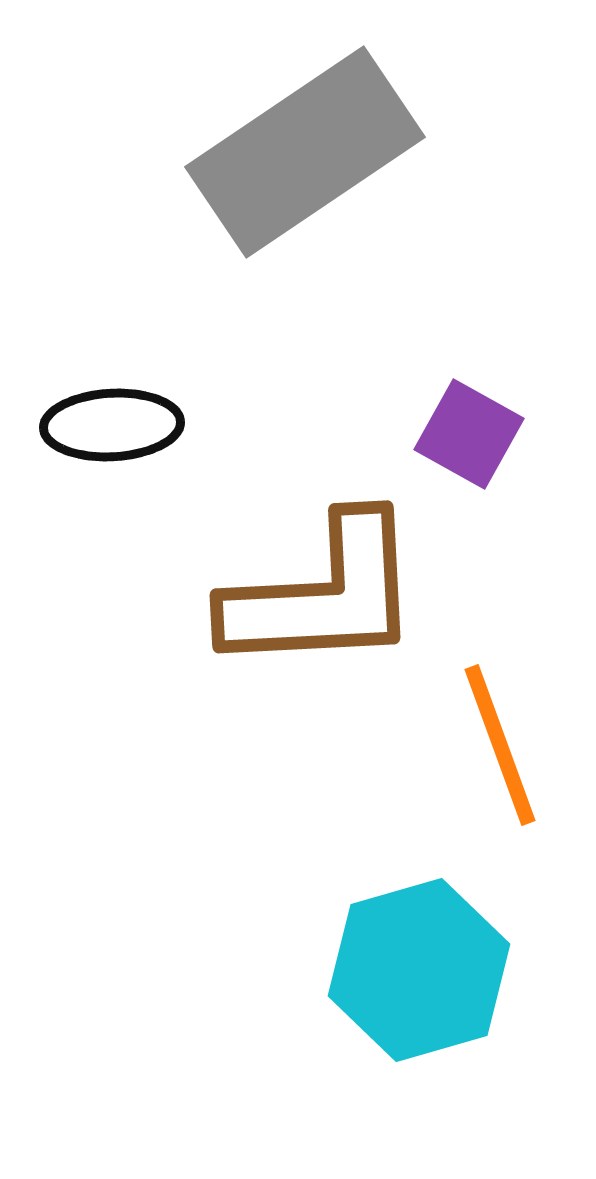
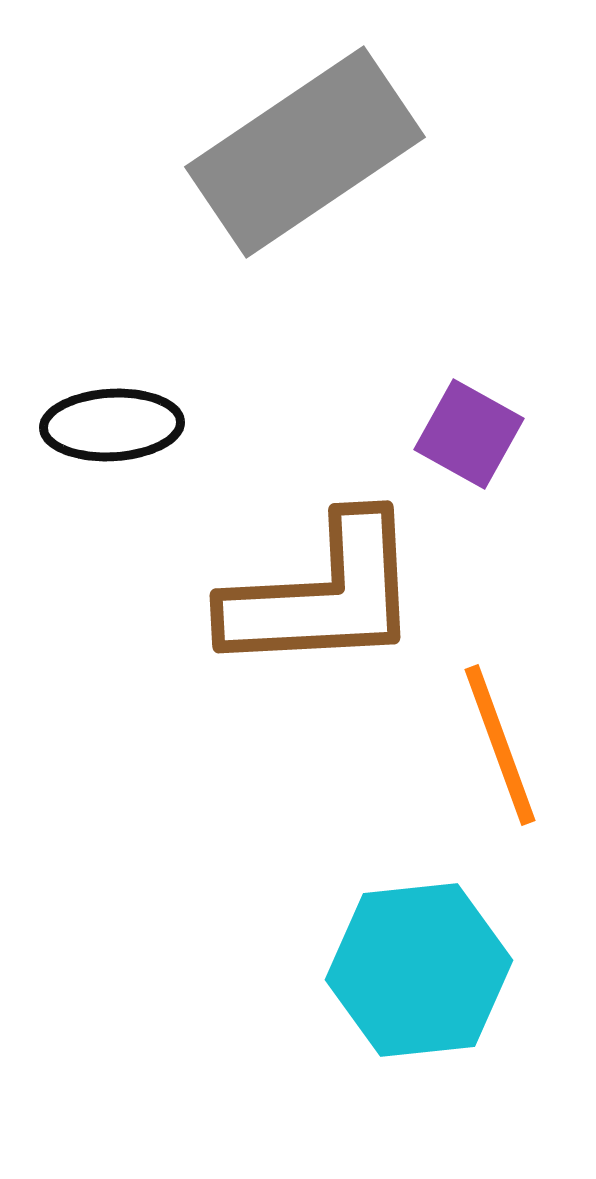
cyan hexagon: rotated 10 degrees clockwise
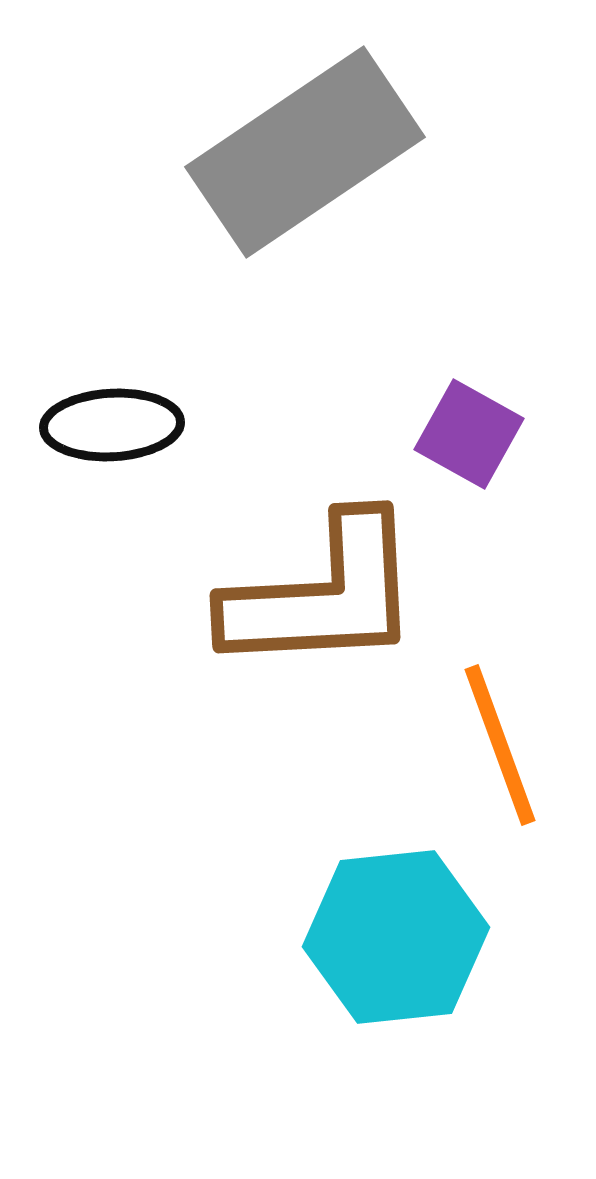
cyan hexagon: moved 23 px left, 33 px up
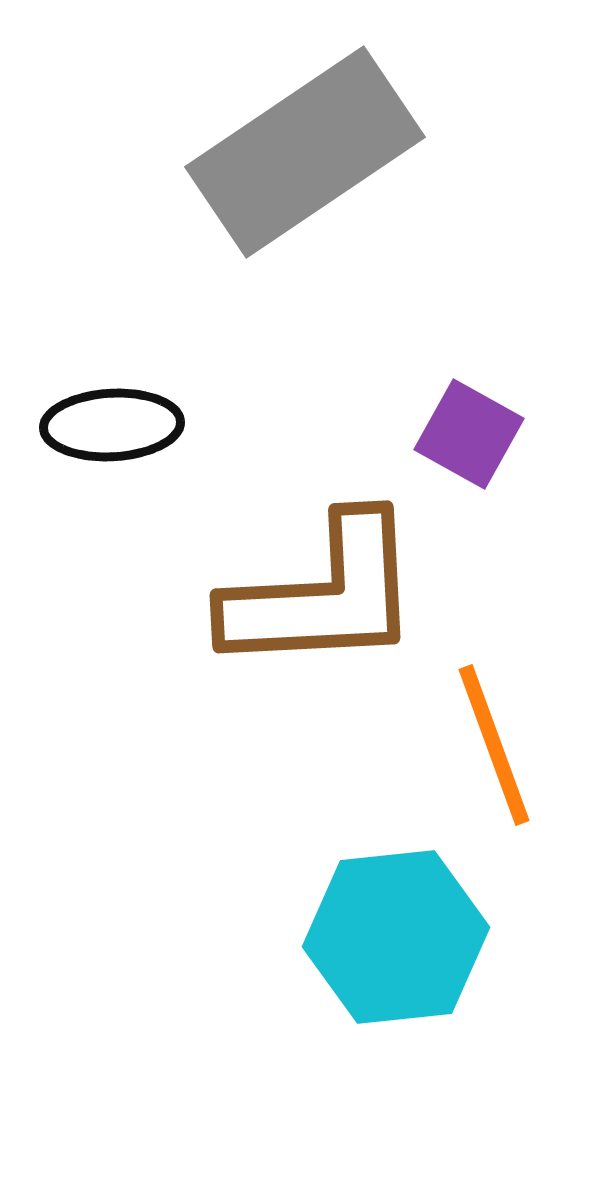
orange line: moved 6 px left
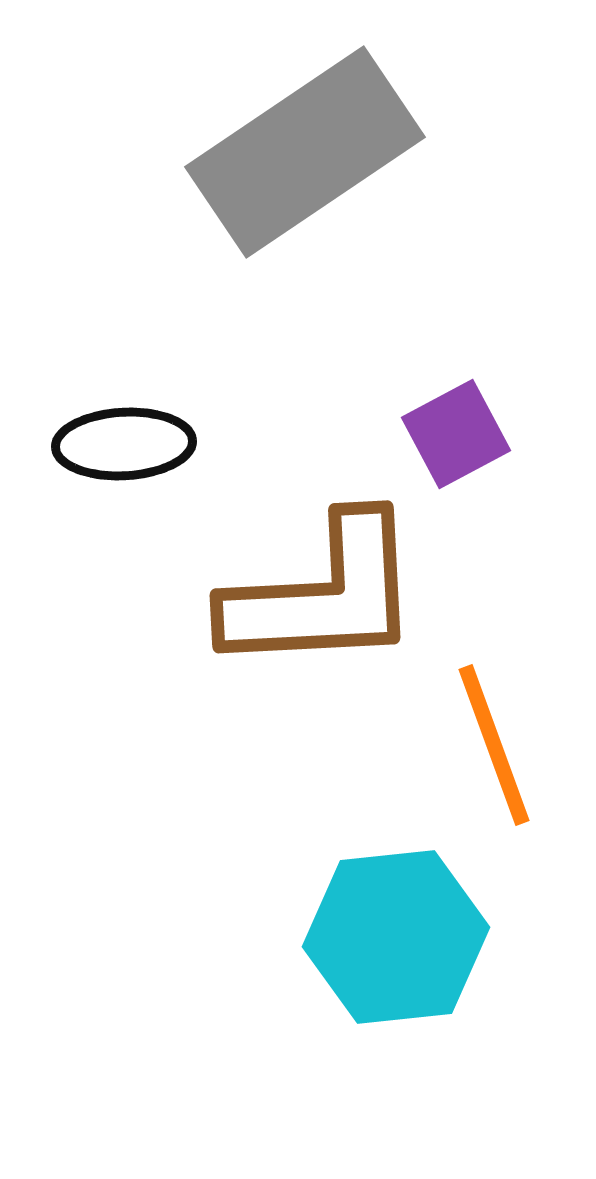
black ellipse: moved 12 px right, 19 px down
purple square: moved 13 px left; rotated 33 degrees clockwise
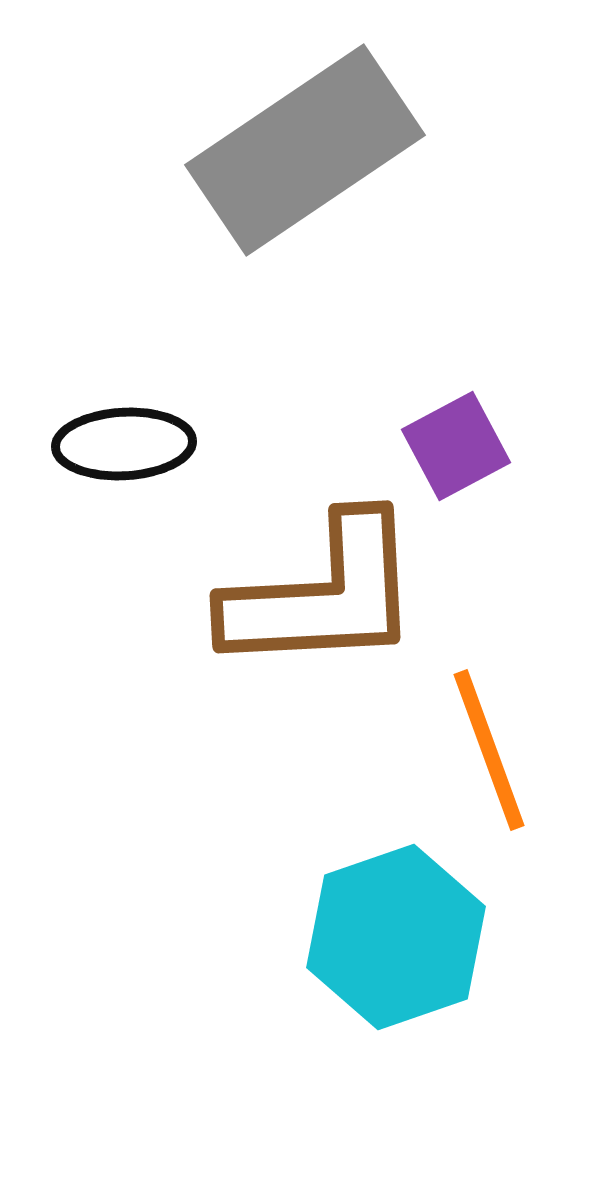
gray rectangle: moved 2 px up
purple square: moved 12 px down
orange line: moved 5 px left, 5 px down
cyan hexagon: rotated 13 degrees counterclockwise
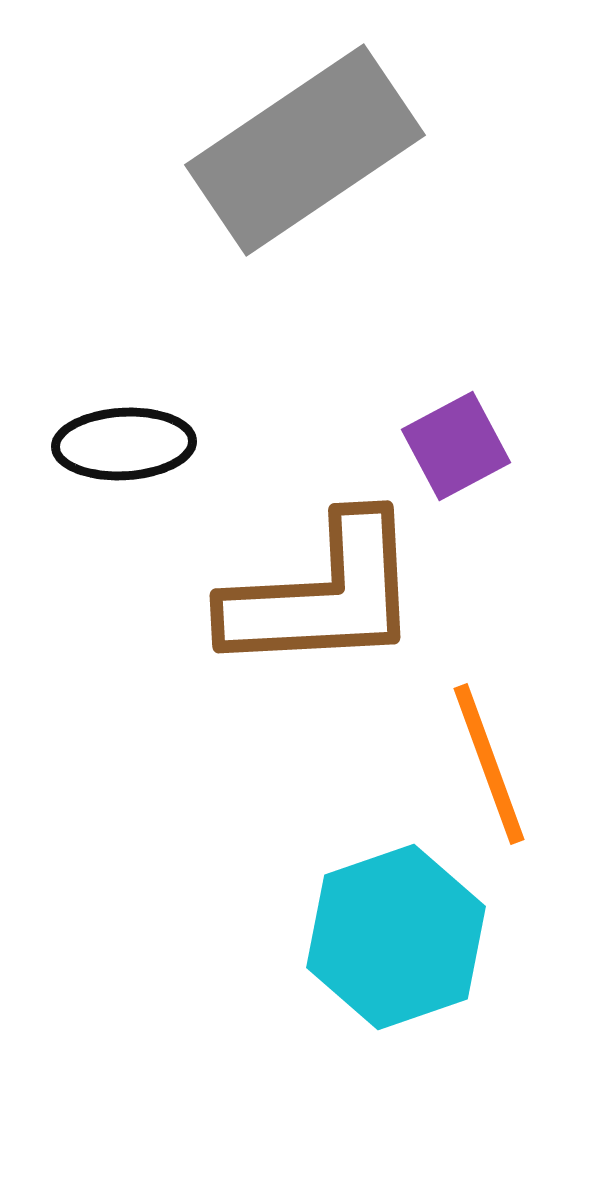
orange line: moved 14 px down
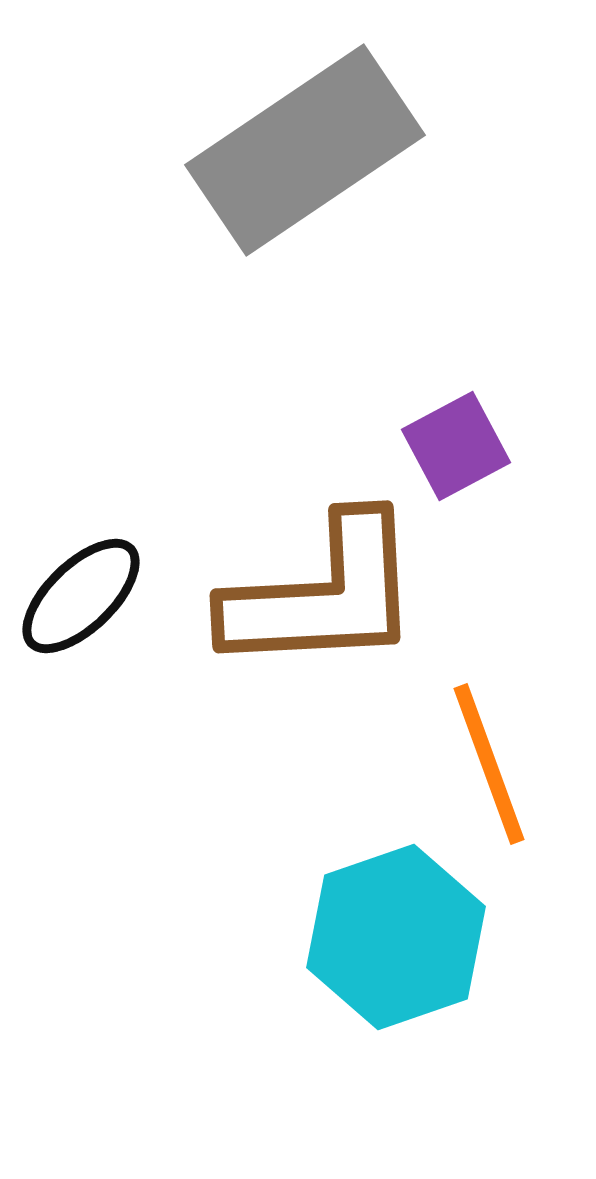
black ellipse: moved 43 px left, 152 px down; rotated 41 degrees counterclockwise
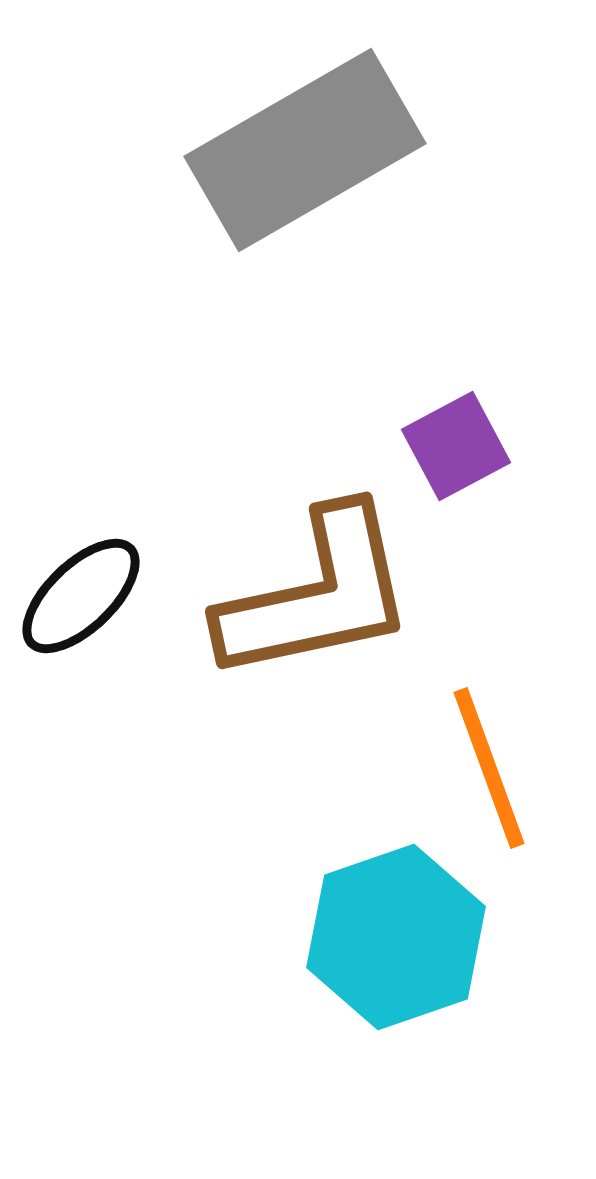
gray rectangle: rotated 4 degrees clockwise
brown L-shape: moved 6 px left; rotated 9 degrees counterclockwise
orange line: moved 4 px down
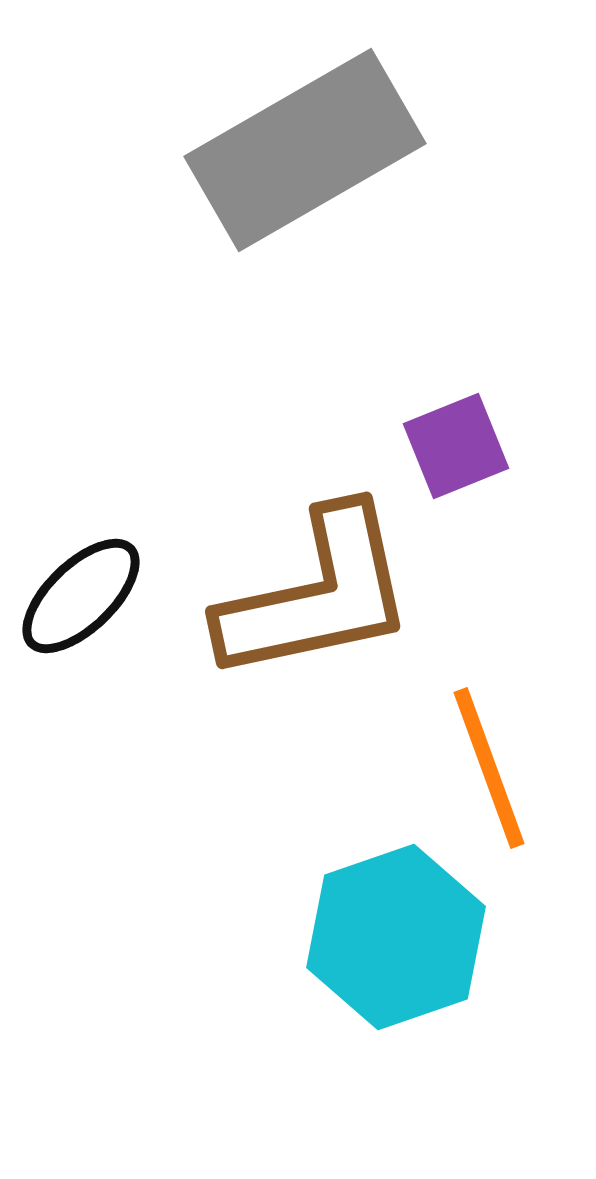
purple square: rotated 6 degrees clockwise
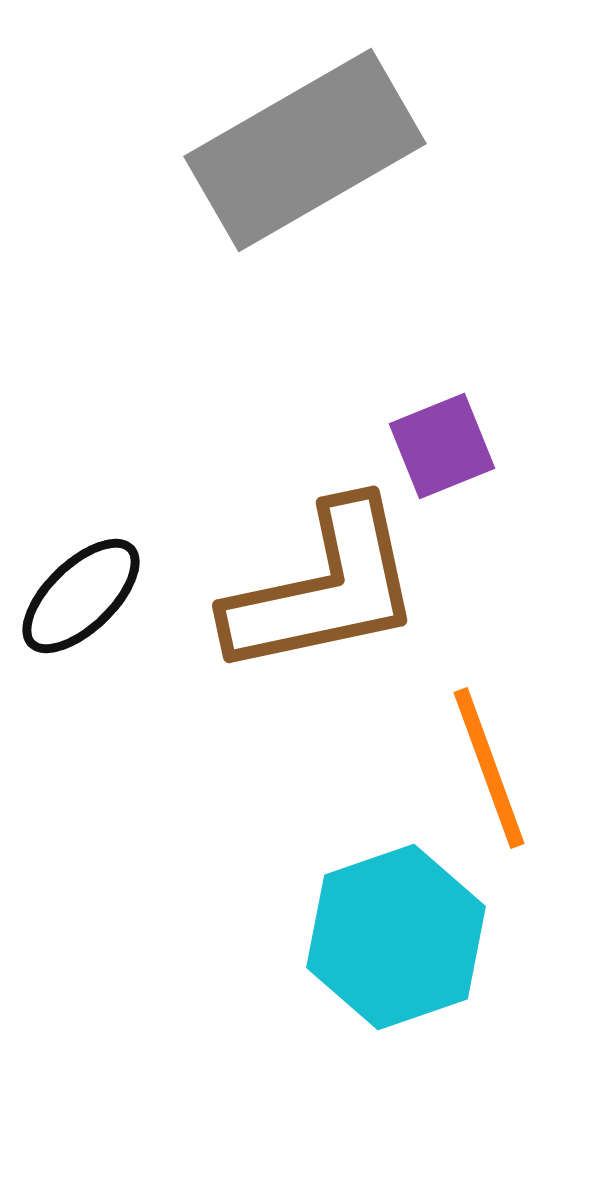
purple square: moved 14 px left
brown L-shape: moved 7 px right, 6 px up
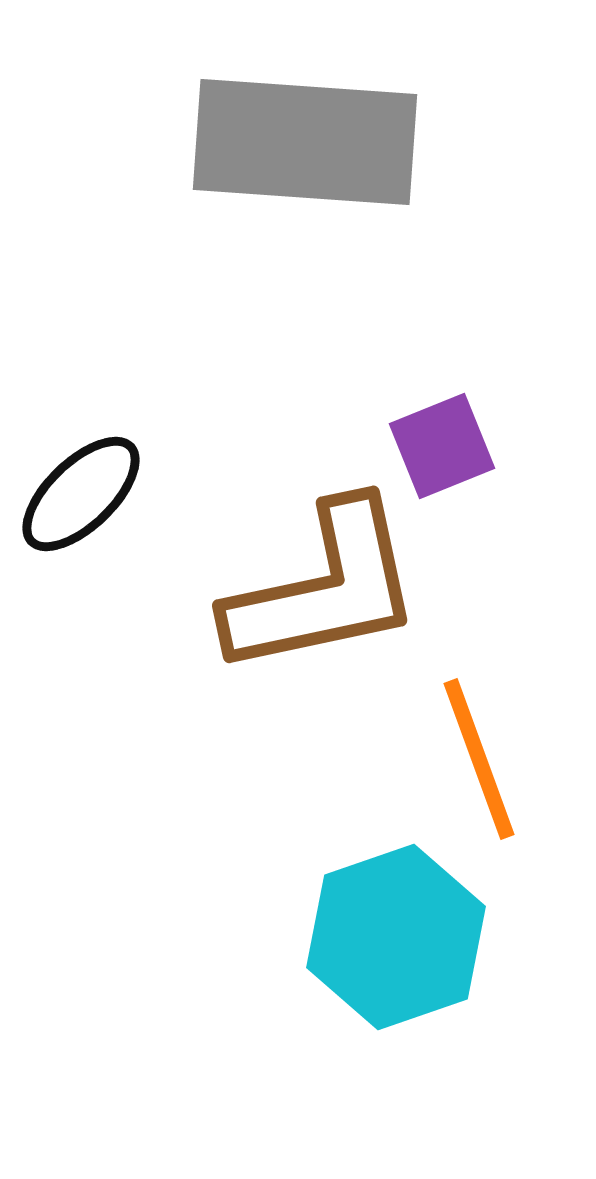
gray rectangle: moved 8 px up; rotated 34 degrees clockwise
black ellipse: moved 102 px up
orange line: moved 10 px left, 9 px up
